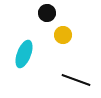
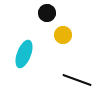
black line: moved 1 px right
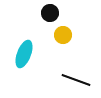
black circle: moved 3 px right
black line: moved 1 px left
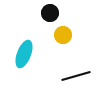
black line: moved 4 px up; rotated 36 degrees counterclockwise
